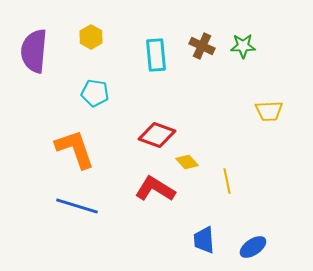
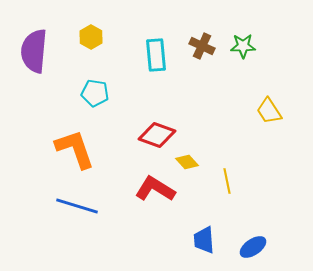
yellow trapezoid: rotated 60 degrees clockwise
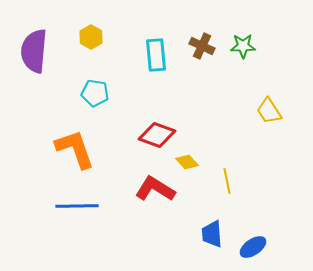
blue line: rotated 18 degrees counterclockwise
blue trapezoid: moved 8 px right, 6 px up
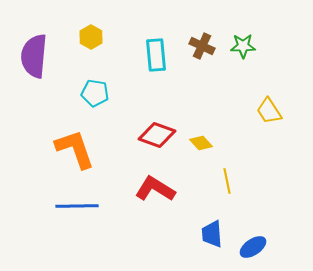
purple semicircle: moved 5 px down
yellow diamond: moved 14 px right, 19 px up
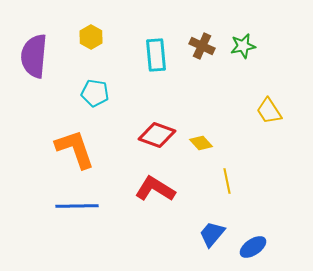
green star: rotated 10 degrees counterclockwise
blue trapezoid: rotated 44 degrees clockwise
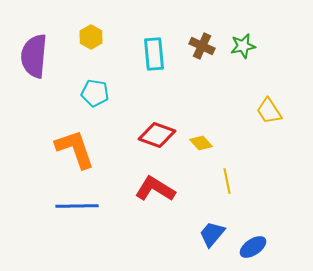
cyan rectangle: moved 2 px left, 1 px up
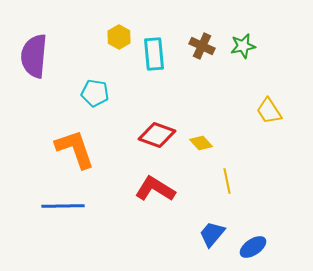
yellow hexagon: moved 28 px right
blue line: moved 14 px left
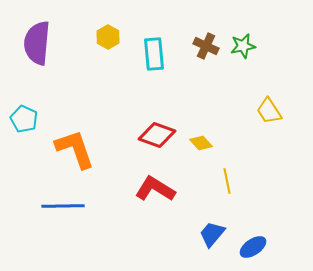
yellow hexagon: moved 11 px left
brown cross: moved 4 px right
purple semicircle: moved 3 px right, 13 px up
cyan pentagon: moved 71 px left, 26 px down; rotated 16 degrees clockwise
